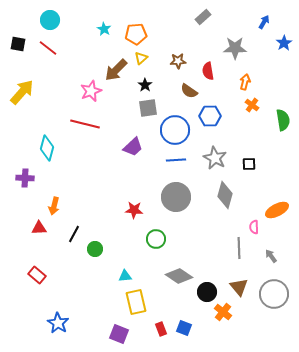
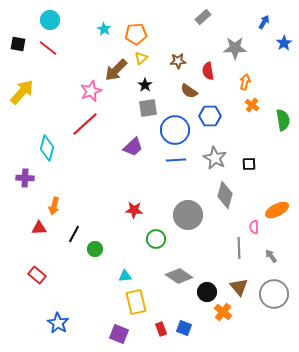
red line at (85, 124): rotated 56 degrees counterclockwise
gray circle at (176, 197): moved 12 px right, 18 px down
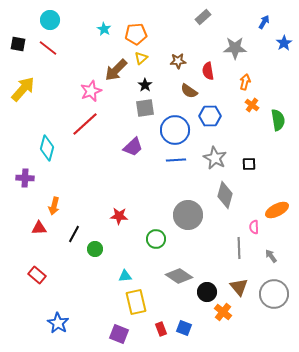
yellow arrow at (22, 92): moved 1 px right, 3 px up
gray square at (148, 108): moved 3 px left
green semicircle at (283, 120): moved 5 px left
red star at (134, 210): moved 15 px left, 6 px down
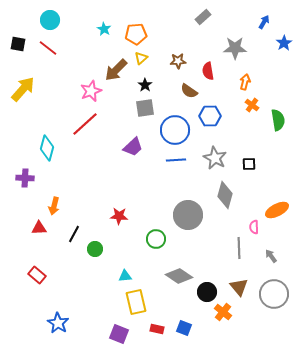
red rectangle at (161, 329): moved 4 px left; rotated 56 degrees counterclockwise
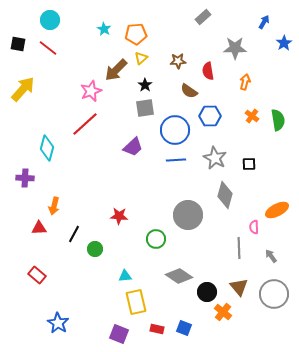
orange cross at (252, 105): moved 11 px down
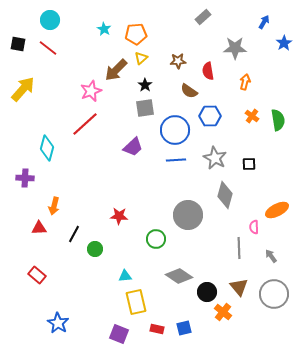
blue square at (184, 328): rotated 35 degrees counterclockwise
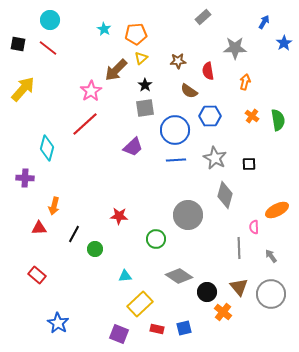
pink star at (91, 91): rotated 10 degrees counterclockwise
gray circle at (274, 294): moved 3 px left
yellow rectangle at (136, 302): moved 4 px right, 2 px down; rotated 60 degrees clockwise
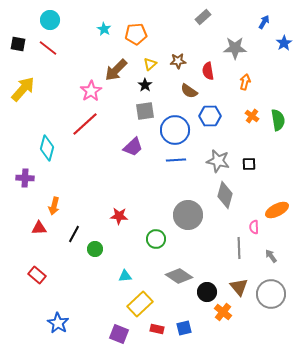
yellow triangle at (141, 58): moved 9 px right, 6 px down
gray square at (145, 108): moved 3 px down
gray star at (215, 158): moved 3 px right, 3 px down; rotated 15 degrees counterclockwise
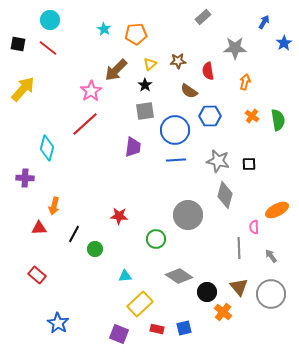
purple trapezoid at (133, 147): rotated 40 degrees counterclockwise
